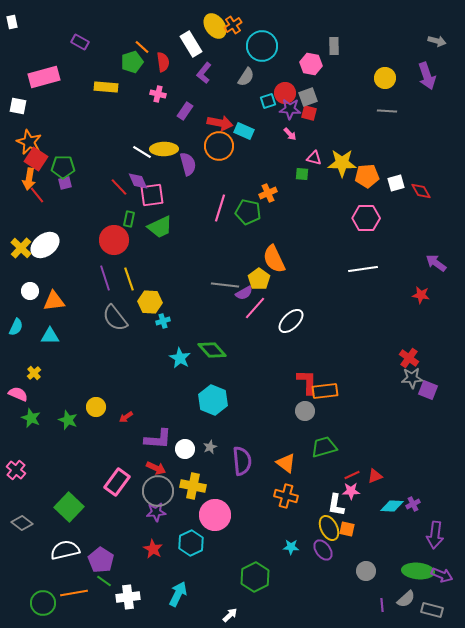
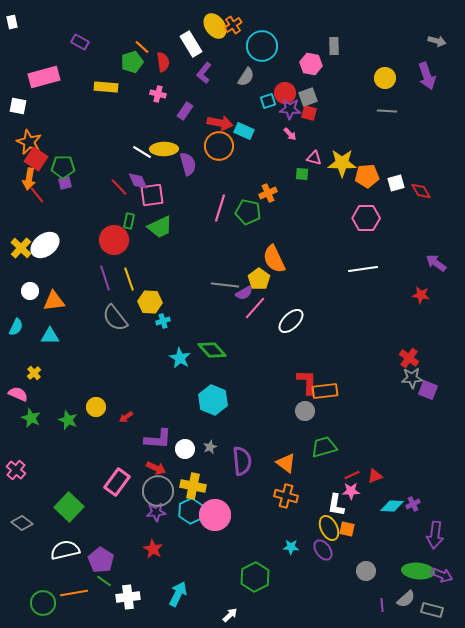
green rectangle at (129, 219): moved 2 px down
cyan hexagon at (191, 543): moved 32 px up
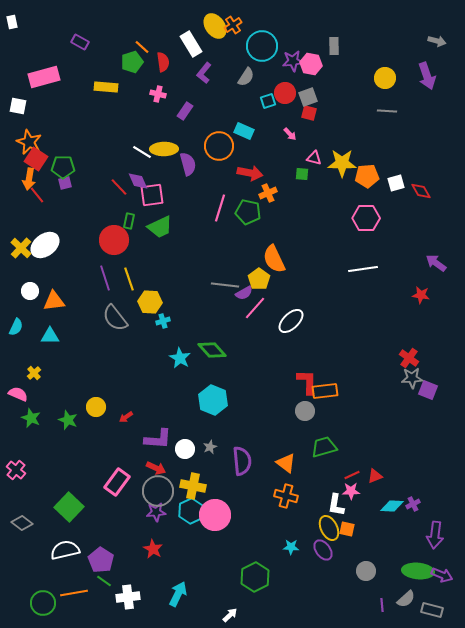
purple star at (290, 109): moved 3 px right, 48 px up; rotated 10 degrees counterclockwise
red arrow at (220, 123): moved 30 px right, 50 px down
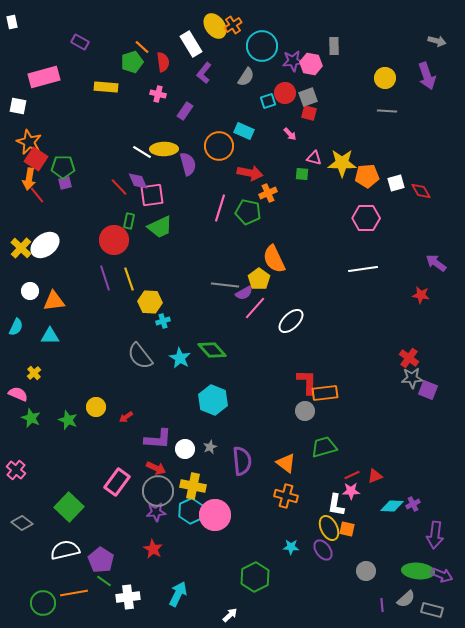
gray semicircle at (115, 318): moved 25 px right, 38 px down
orange rectangle at (325, 391): moved 2 px down
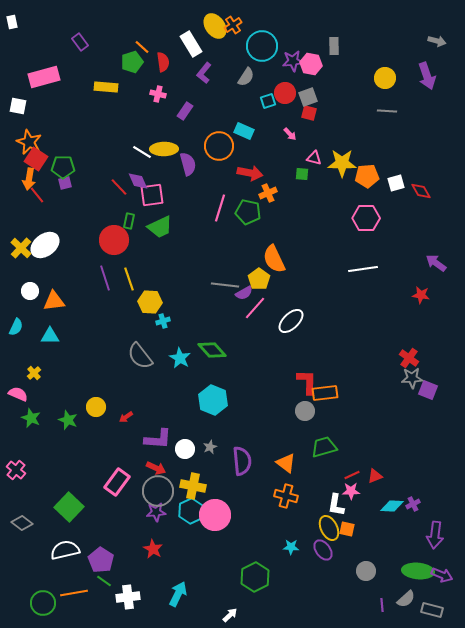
purple rectangle at (80, 42): rotated 24 degrees clockwise
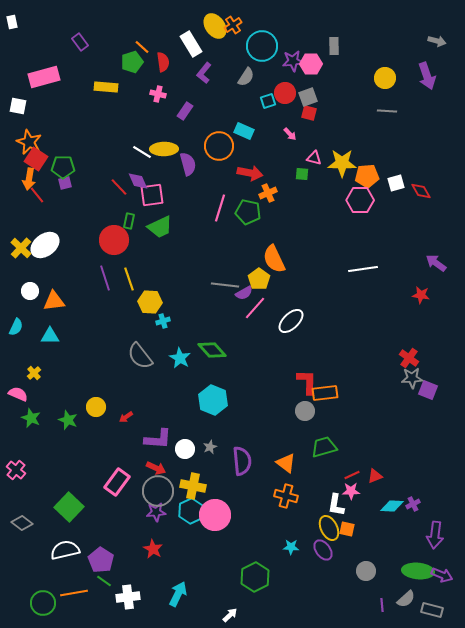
pink hexagon at (311, 64): rotated 10 degrees counterclockwise
pink hexagon at (366, 218): moved 6 px left, 18 px up
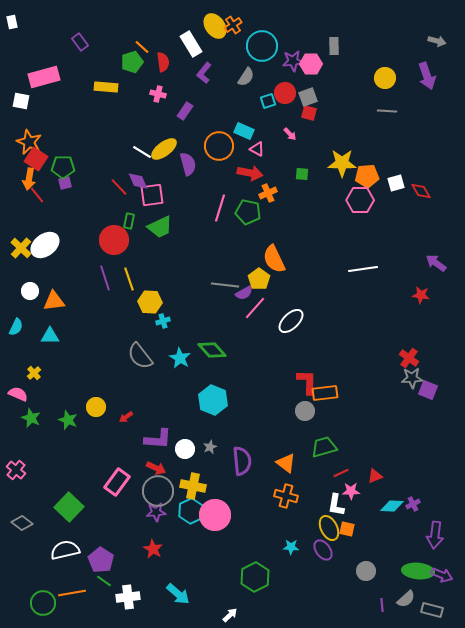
white square at (18, 106): moved 3 px right, 5 px up
yellow ellipse at (164, 149): rotated 36 degrees counterclockwise
pink triangle at (314, 158): moved 57 px left, 9 px up; rotated 14 degrees clockwise
red line at (352, 475): moved 11 px left, 2 px up
orange line at (74, 593): moved 2 px left
cyan arrow at (178, 594): rotated 105 degrees clockwise
